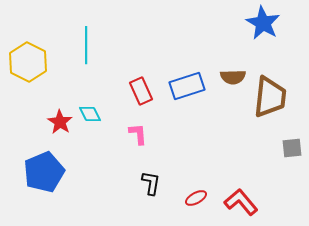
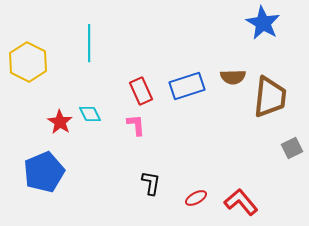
cyan line: moved 3 px right, 2 px up
pink L-shape: moved 2 px left, 9 px up
gray square: rotated 20 degrees counterclockwise
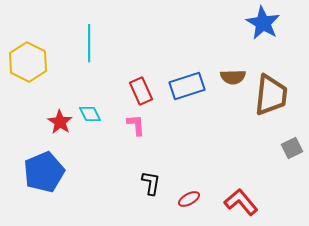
brown trapezoid: moved 1 px right, 2 px up
red ellipse: moved 7 px left, 1 px down
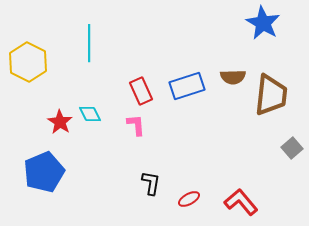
gray square: rotated 15 degrees counterclockwise
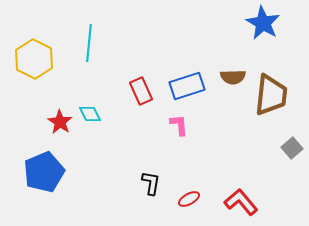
cyan line: rotated 6 degrees clockwise
yellow hexagon: moved 6 px right, 3 px up
pink L-shape: moved 43 px right
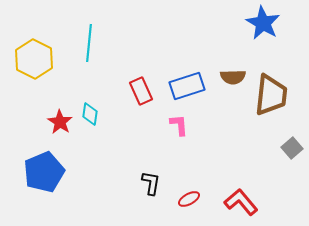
cyan diamond: rotated 35 degrees clockwise
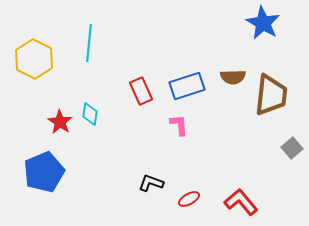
black L-shape: rotated 80 degrees counterclockwise
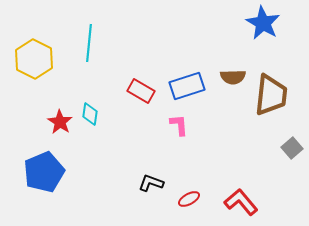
red rectangle: rotated 36 degrees counterclockwise
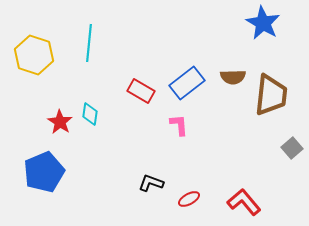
yellow hexagon: moved 4 px up; rotated 9 degrees counterclockwise
blue rectangle: moved 3 px up; rotated 20 degrees counterclockwise
red L-shape: moved 3 px right
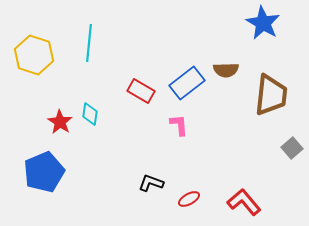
brown semicircle: moved 7 px left, 7 px up
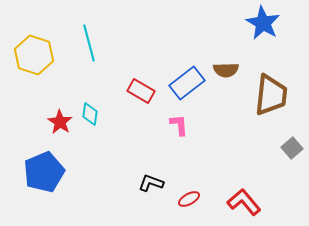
cyan line: rotated 21 degrees counterclockwise
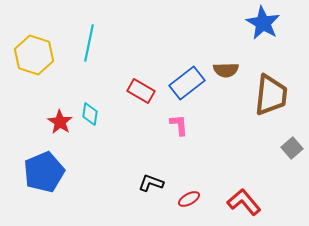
cyan line: rotated 27 degrees clockwise
